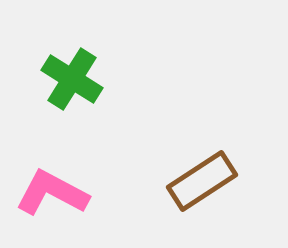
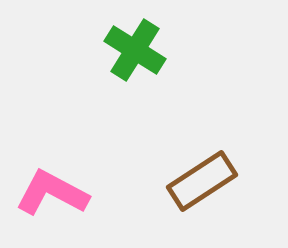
green cross: moved 63 px right, 29 px up
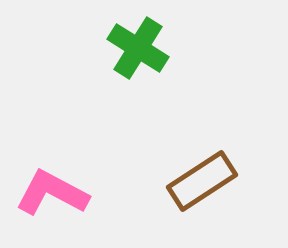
green cross: moved 3 px right, 2 px up
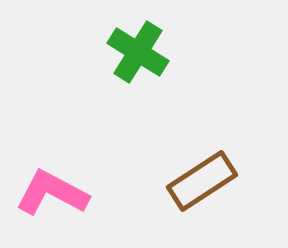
green cross: moved 4 px down
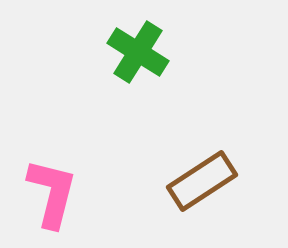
pink L-shape: rotated 76 degrees clockwise
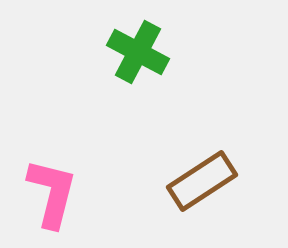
green cross: rotated 4 degrees counterclockwise
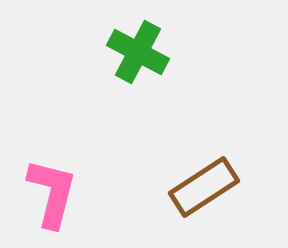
brown rectangle: moved 2 px right, 6 px down
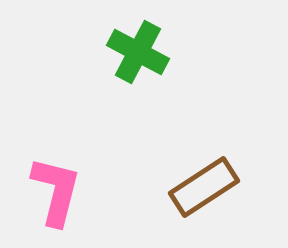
pink L-shape: moved 4 px right, 2 px up
